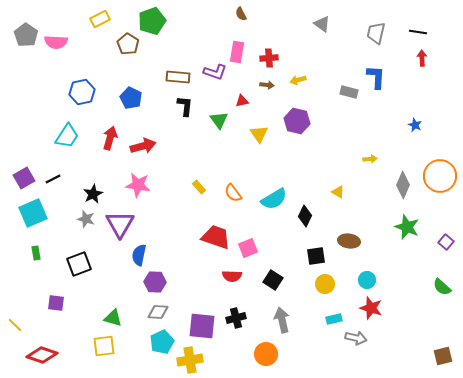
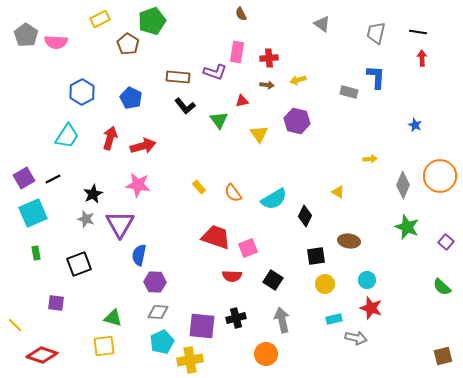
blue hexagon at (82, 92): rotated 15 degrees counterclockwise
black L-shape at (185, 106): rotated 135 degrees clockwise
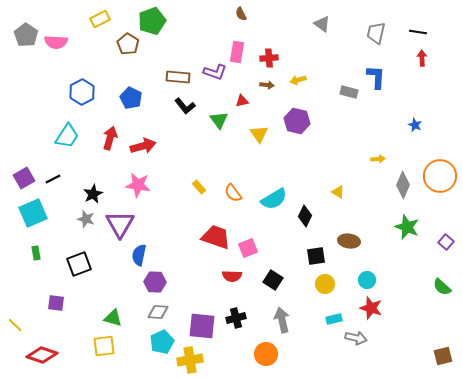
yellow arrow at (370, 159): moved 8 px right
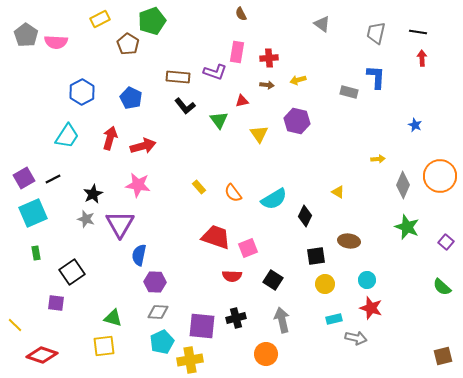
black square at (79, 264): moved 7 px left, 8 px down; rotated 15 degrees counterclockwise
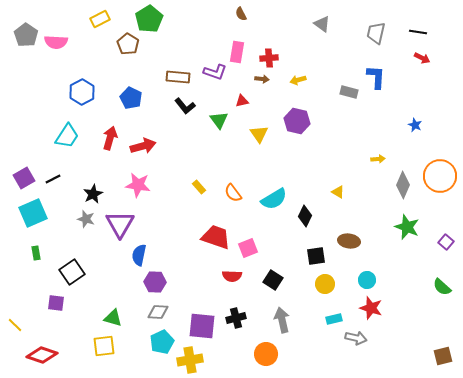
green pentagon at (152, 21): moved 3 px left, 2 px up; rotated 12 degrees counterclockwise
red arrow at (422, 58): rotated 119 degrees clockwise
brown arrow at (267, 85): moved 5 px left, 6 px up
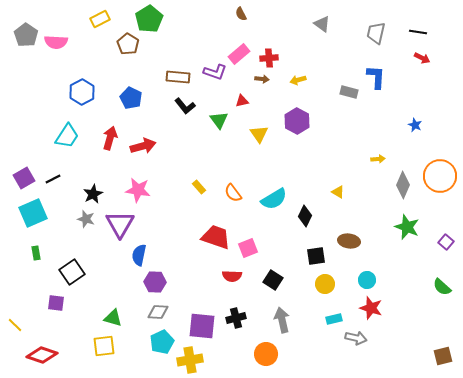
pink rectangle at (237, 52): moved 2 px right, 2 px down; rotated 40 degrees clockwise
purple hexagon at (297, 121): rotated 15 degrees clockwise
pink star at (138, 185): moved 5 px down
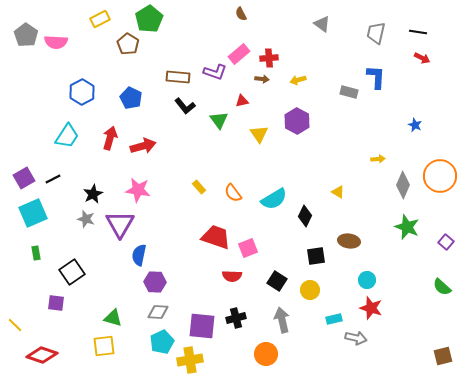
black square at (273, 280): moved 4 px right, 1 px down
yellow circle at (325, 284): moved 15 px left, 6 px down
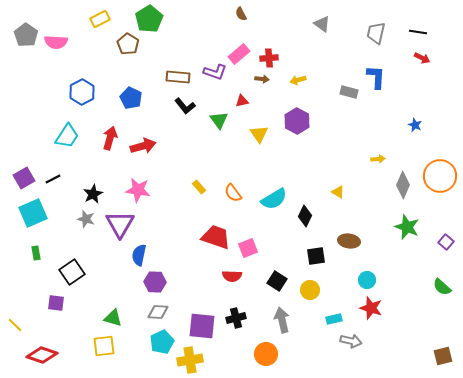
gray arrow at (356, 338): moved 5 px left, 3 px down
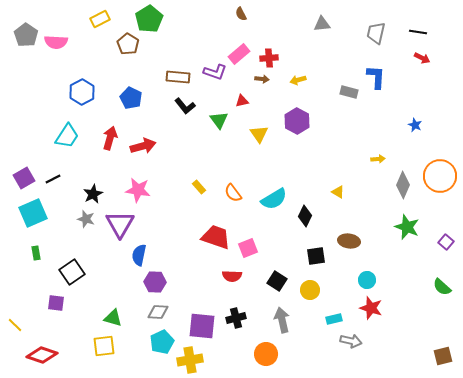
gray triangle at (322, 24): rotated 42 degrees counterclockwise
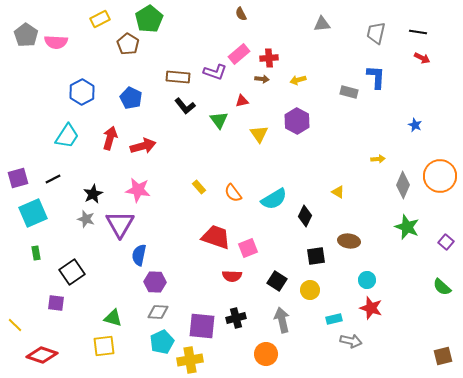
purple square at (24, 178): moved 6 px left; rotated 15 degrees clockwise
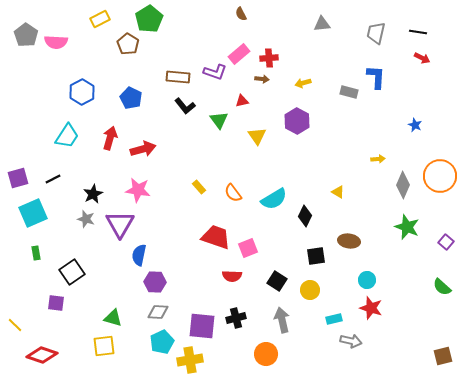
yellow arrow at (298, 80): moved 5 px right, 3 px down
yellow triangle at (259, 134): moved 2 px left, 2 px down
red arrow at (143, 146): moved 3 px down
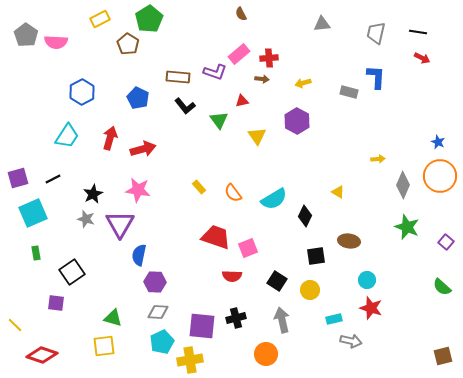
blue pentagon at (131, 98): moved 7 px right
blue star at (415, 125): moved 23 px right, 17 px down
